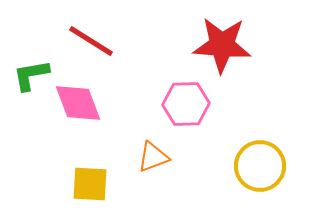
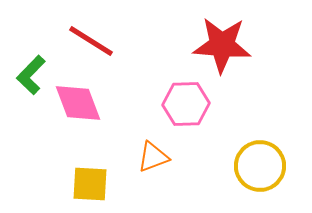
green L-shape: rotated 36 degrees counterclockwise
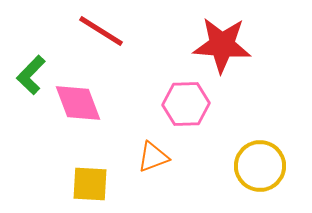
red line: moved 10 px right, 10 px up
